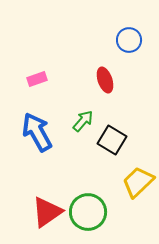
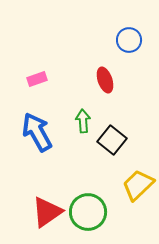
green arrow: rotated 45 degrees counterclockwise
black square: rotated 8 degrees clockwise
yellow trapezoid: moved 3 px down
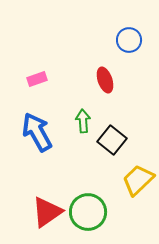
yellow trapezoid: moved 5 px up
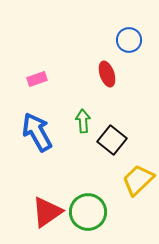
red ellipse: moved 2 px right, 6 px up
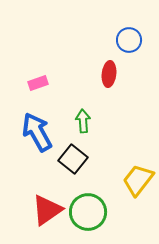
red ellipse: moved 2 px right; rotated 25 degrees clockwise
pink rectangle: moved 1 px right, 4 px down
black square: moved 39 px left, 19 px down
yellow trapezoid: rotated 8 degrees counterclockwise
red triangle: moved 2 px up
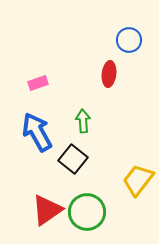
green circle: moved 1 px left
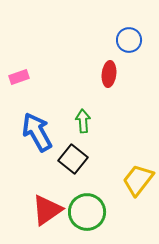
pink rectangle: moved 19 px left, 6 px up
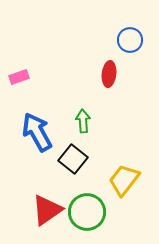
blue circle: moved 1 px right
yellow trapezoid: moved 14 px left
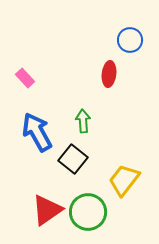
pink rectangle: moved 6 px right, 1 px down; rotated 66 degrees clockwise
green circle: moved 1 px right
